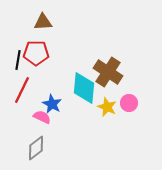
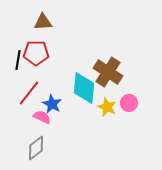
red line: moved 7 px right, 3 px down; rotated 12 degrees clockwise
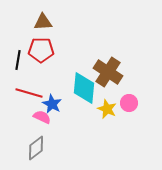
red pentagon: moved 5 px right, 3 px up
red line: rotated 68 degrees clockwise
yellow star: moved 2 px down
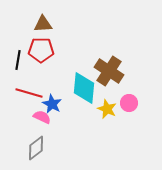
brown triangle: moved 2 px down
brown cross: moved 1 px right, 1 px up
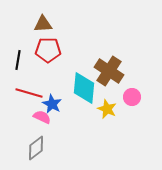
red pentagon: moved 7 px right
pink circle: moved 3 px right, 6 px up
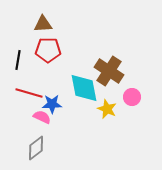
cyan diamond: rotated 16 degrees counterclockwise
blue star: rotated 30 degrees counterclockwise
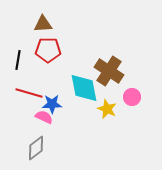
pink semicircle: moved 2 px right
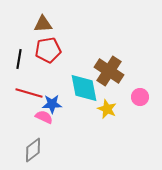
red pentagon: rotated 10 degrees counterclockwise
black line: moved 1 px right, 1 px up
pink circle: moved 8 px right
gray diamond: moved 3 px left, 2 px down
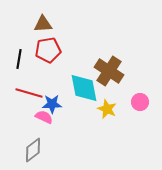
pink circle: moved 5 px down
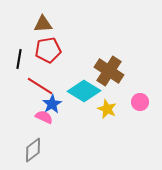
cyan diamond: moved 3 px down; rotated 48 degrees counterclockwise
red line: moved 11 px right, 7 px up; rotated 16 degrees clockwise
blue star: rotated 30 degrees counterclockwise
